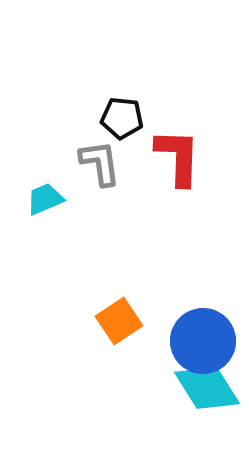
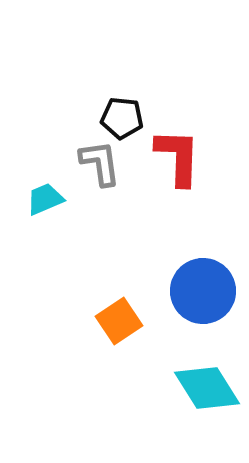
blue circle: moved 50 px up
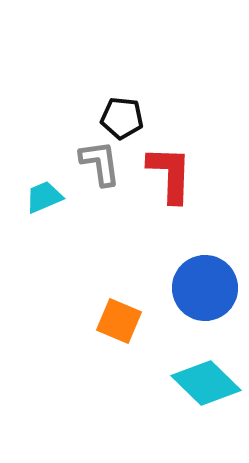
red L-shape: moved 8 px left, 17 px down
cyan trapezoid: moved 1 px left, 2 px up
blue circle: moved 2 px right, 3 px up
orange square: rotated 33 degrees counterclockwise
cyan diamond: moved 1 px left, 5 px up; rotated 14 degrees counterclockwise
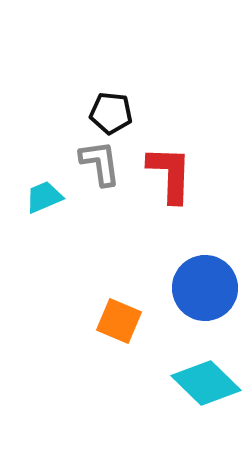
black pentagon: moved 11 px left, 5 px up
